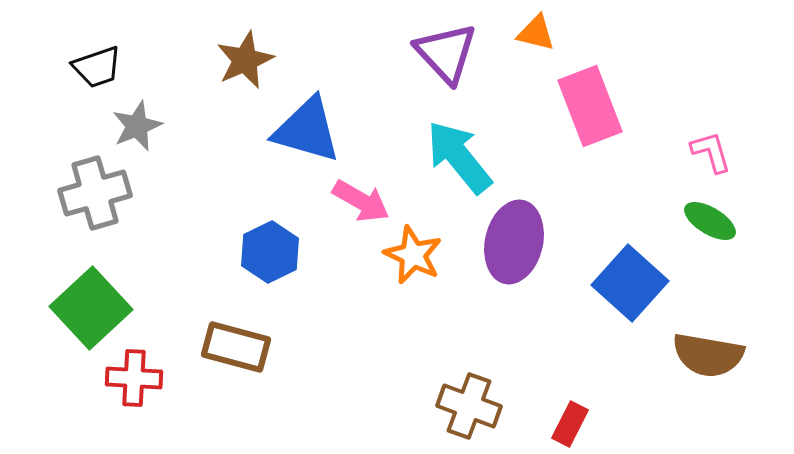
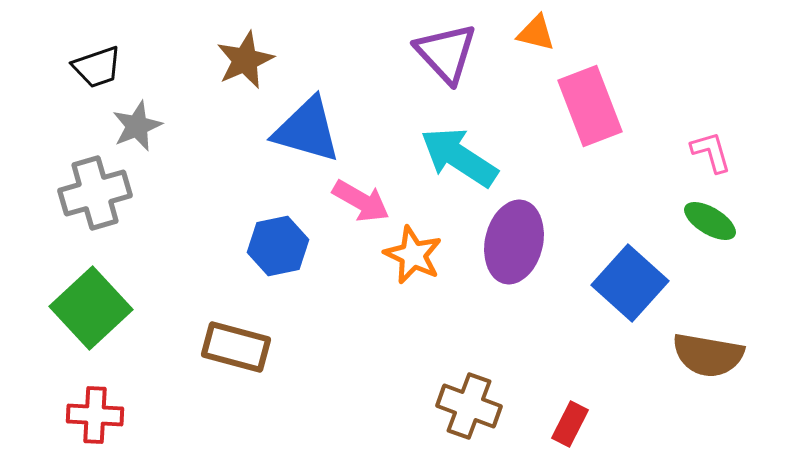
cyan arrow: rotated 18 degrees counterclockwise
blue hexagon: moved 8 px right, 6 px up; rotated 14 degrees clockwise
red cross: moved 39 px left, 37 px down
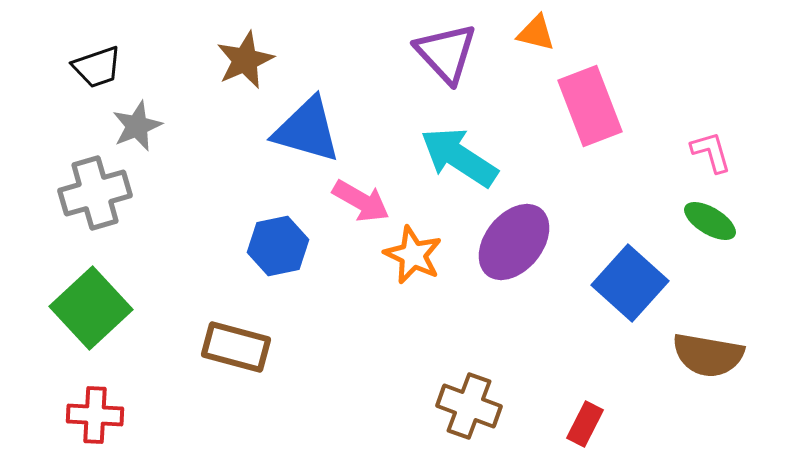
purple ellipse: rotated 26 degrees clockwise
red rectangle: moved 15 px right
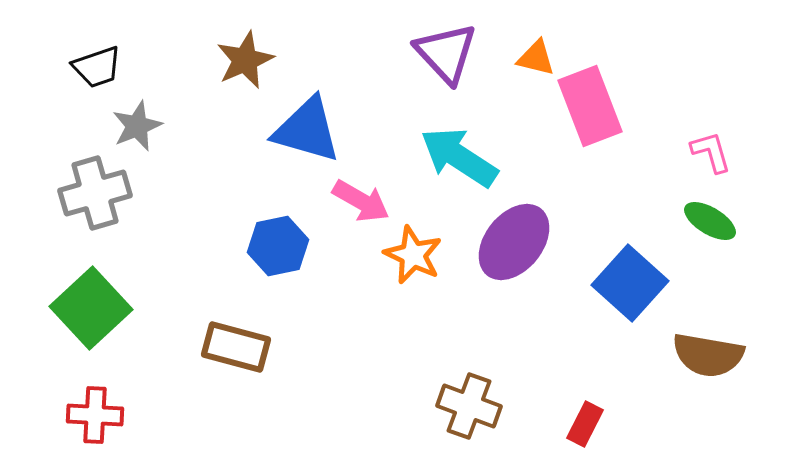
orange triangle: moved 25 px down
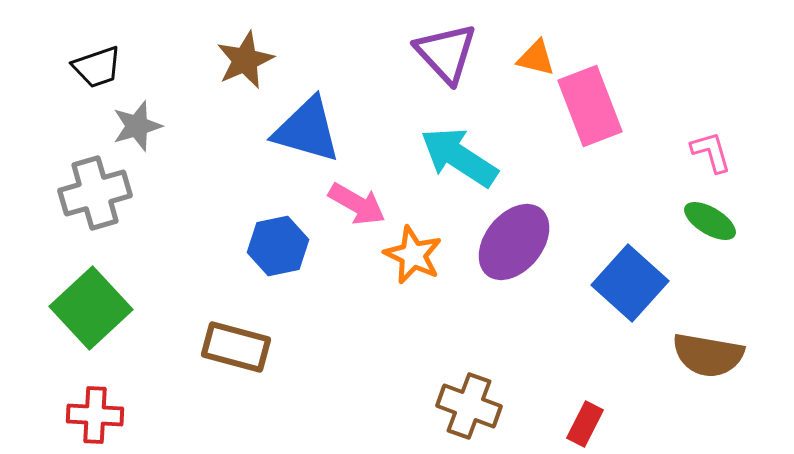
gray star: rotated 6 degrees clockwise
pink arrow: moved 4 px left, 3 px down
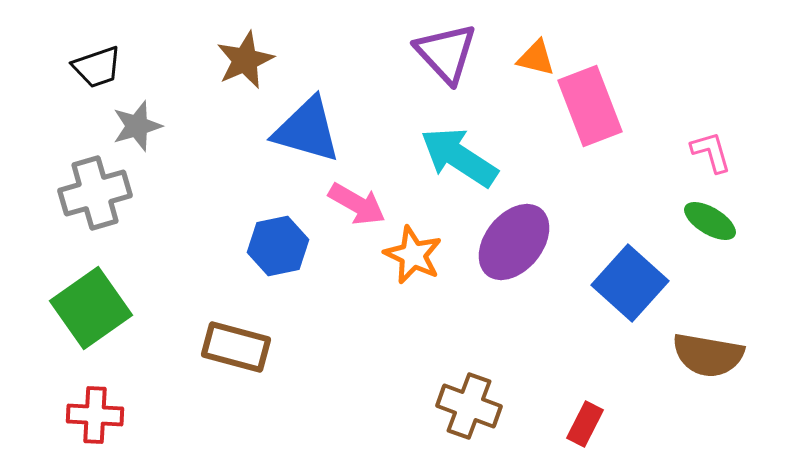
green square: rotated 8 degrees clockwise
